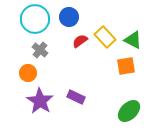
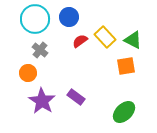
purple rectangle: rotated 12 degrees clockwise
purple star: moved 2 px right
green ellipse: moved 5 px left, 1 px down
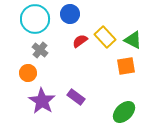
blue circle: moved 1 px right, 3 px up
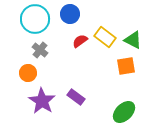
yellow rectangle: rotated 10 degrees counterclockwise
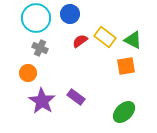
cyan circle: moved 1 px right, 1 px up
gray cross: moved 2 px up; rotated 14 degrees counterclockwise
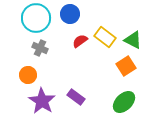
orange square: rotated 24 degrees counterclockwise
orange circle: moved 2 px down
green ellipse: moved 10 px up
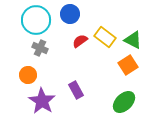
cyan circle: moved 2 px down
orange square: moved 2 px right, 1 px up
purple rectangle: moved 7 px up; rotated 24 degrees clockwise
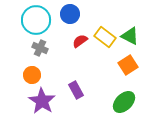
green triangle: moved 3 px left, 4 px up
orange circle: moved 4 px right
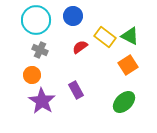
blue circle: moved 3 px right, 2 px down
red semicircle: moved 6 px down
gray cross: moved 2 px down
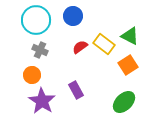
yellow rectangle: moved 1 px left, 7 px down
